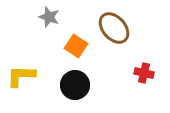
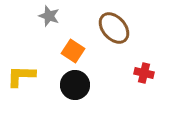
gray star: moved 1 px up
orange square: moved 3 px left, 5 px down
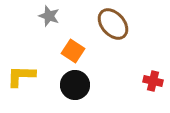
brown ellipse: moved 1 px left, 4 px up
red cross: moved 9 px right, 8 px down
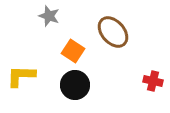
brown ellipse: moved 8 px down
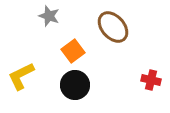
brown ellipse: moved 5 px up
orange square: rotated 20 degrees clockwise
yellow L-shape: rotated 28 degrees counterclockwise
red cross: moved 2 px left, 1 px up
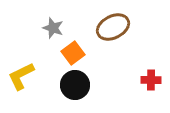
gray star: moved 4 px right, 12 px down
brown ellipse: rotated 76 degrees counterclockwise
orange square: moved 2 px down
red cross: rotated 12 degrees counterclockwise
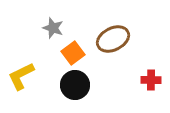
brown ellipse: moved 12 px down
